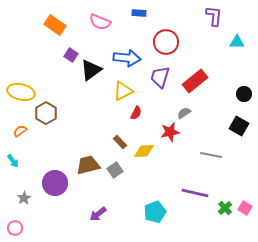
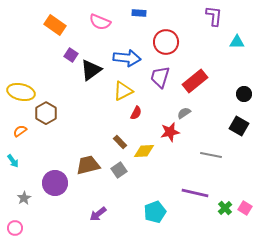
gray square: moved 4 px right
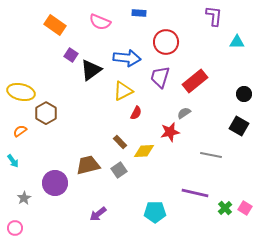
cyan pentagon: rotated 20 degrees clockwise
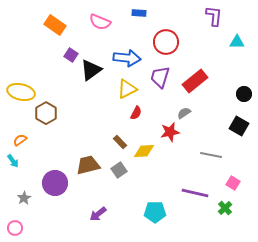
yellow triangle: moved 4 px right, 2 px up
orange semicircle: moved 9 px down
pink square: moved 12 px left, 25 px up
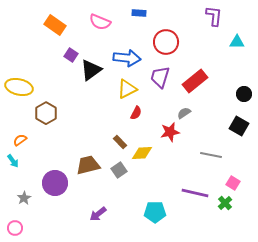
yellow ellipse: moved 2 px left, 5 px up
yellow diamond: moved 2 px left, 2 px down
green cross: moved 5 px up
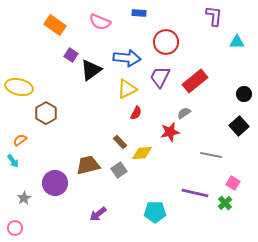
purple trapezoid: rotated 10 degrees clockwise
black square: rotated 18 degrees clockwise
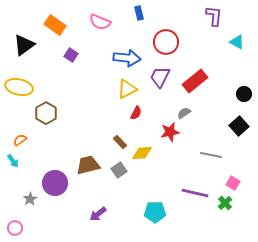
blue rectangle: rotated 72 degrees clockwise
cyan triangle: rotated 28 degrees clockwise
black triangle: moved 67 px left, 25 px up
gray star: moved 6 px right, 1 px down
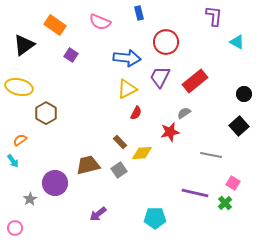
cyan pentagon: moved 6 px down
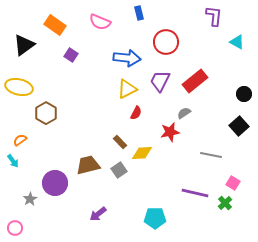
purple trapezoid: moved 4 px down
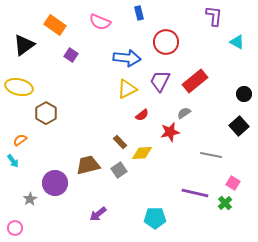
red semicircle: moved 6 px right, 2 px down; rotated 24 degrees clockwise
